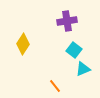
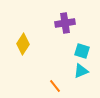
purple cross: moved 2 px left, 2 px down
cyan square: moved 8 px right, 1 px down; rotated 21 degrees counterclockwise
cyan triangle: moved 2 px left, 2 px down
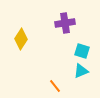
yellow diamond: moved 2 px left, 5 px up
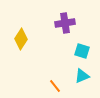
cyan triangle: moved 1 px right, 5 px down
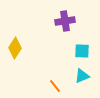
purple cross: moved 2 px up
yellow diamond: moved 6 px left, 9 px down
cyan square: rotated 14 degrees counterclockwise
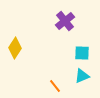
purple cross: rotated 30 degrees counterclockwise
cyan square: moved 2 px down
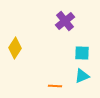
orange line: rotated 48 degrees counterclockwise
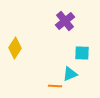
cyan triangle: moved 12 px left, 2 px up
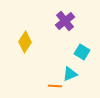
yellow diamond: moved 10 px right, 6 px up
cyan square: moved 1 px up; rotated 28 degrees clockwise
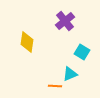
yellow diamond: moved 2 px right; rotated 25 degrees counterclockwise
